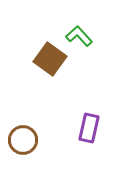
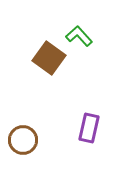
brown square: moved 1 px left, 1 px up
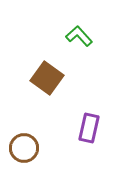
brown square: moved 2 px left, 20 px down
brown circle: moved 1 px right, 8 px down
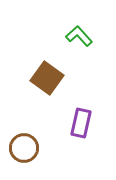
purple rectangle: moved 8 px left, 5 px up
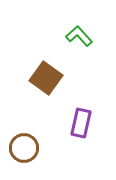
brown square: moved 1 px left
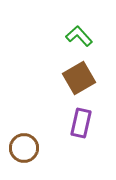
brown square: moved 33 px right; rotated 24 degrees clockwise
